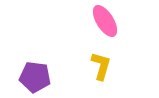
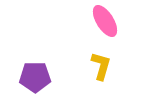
purple pentagon: rotated 8 degrees counterclockwise
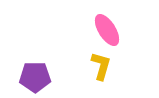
pink ellipse: moved 2 px right, 9 px down
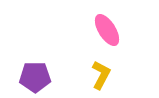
yellow L-shape: moved 9 px down; rotated 12 degrees clockwise
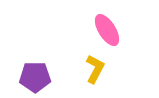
yellow L-shape: moved 6 px left, 6 px up
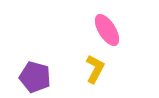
purple pentagon: rotated 16 degrees clockwise
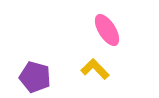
yellow L-shape: rotated 72 degrees counterclockwise
